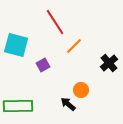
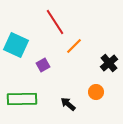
cyan square: rotated 10 degrees clockwise
orange circle: moved 15 px right, 2 px down
green rectangle: moved 4 px right, 7 px up
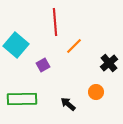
red line: rotated 28 degrees clockwise
cyan square: rotated 15 degrees clockwise
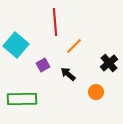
black arrow: moved 30 px up
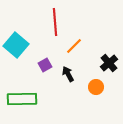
purple square: moved 2 px right
black arrow: rotated 21 degrees clockwise
orange circle: moved 5 px up
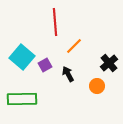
cyan square: moved 6 px right, 12 px down
orange circle: moved 1 px right, 1 px up
